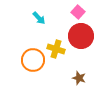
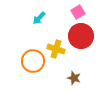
pink square: rotated 16 degrees clockwise
cyan arrow: rotated 88 degrees clockwise
orange circle: moved 1 px down
brown star: moved 5 px left
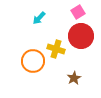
brown star: rotated 24 degrees clockwise
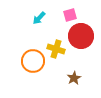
pink square: moved 8 px left, 3 px down; rotated 16 degrees clockwise
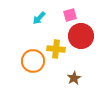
yellow cross: rotated 12 degrees counterclockwise
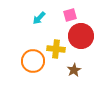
brown star: moved 8 px up
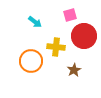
cyan arrow: moved 4 px left, 4 px down; rotated 96 degrees counterclockwise
red circle: moved 3 px right
yellow cross: moved 2 px up
orange circle: moved 2 px left
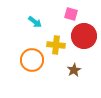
pink square: moved 1 px right, 1 px up; rotated 32 degrees clockwise
yellow cross: moved 2 px up
orange circle: moved 1 px right, 1 px up
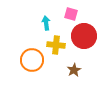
cyan arrow: moved 11 px right, 1 px down; rotated 136 degrees counterclockwise
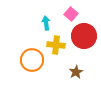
pink square: rotated 24 degrees clockwise
brown star: moved 2 px right, 2 px down
